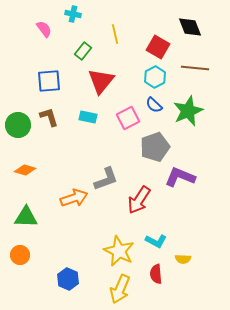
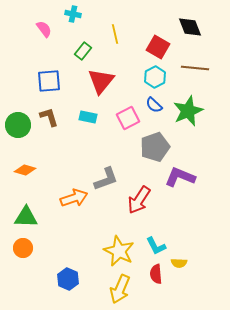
cyan L-shape: moved 5 px down; rotated 35 degrees clockwise
orange circle: moved 3 px right, 7 px up
yellow semicircle: moved 4 px left, 4 px down
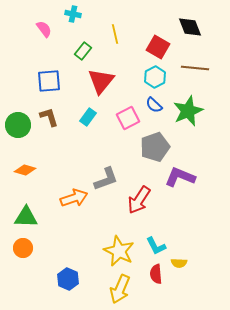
cyan rectangle: rotated 66 degrees counterclockwise
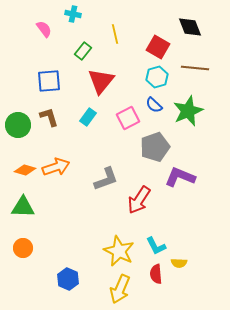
cyan hexagon: moved 2 px right; rotated 10 degrees clockwise
orange arrow: moved 18 px left, 31 px up
green triangle: moved 3 px left, 10 px up
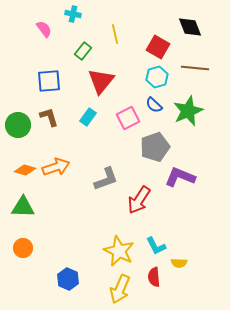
red semicircle: moved 2 px left, 3 px down
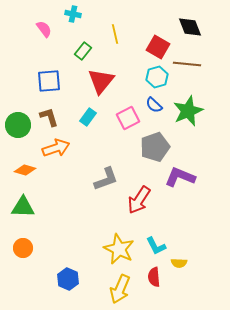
brown line: moved 8 px left, 4 px up
orange arrow: moved 19 px up
yellow star: moved 2 px up
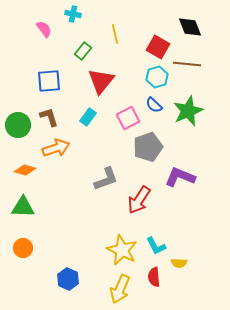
gray pentagon: moved 7 px left
yellow star: moved 3 px right, 1 px down
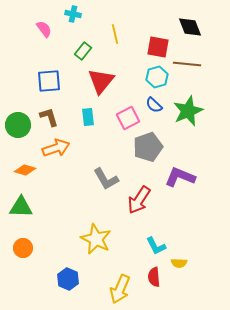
red square: rotated 20 degrees counterclockwise
cyan rectangle: rotated 42 degrees counterclockwise
gray L-shape: rotated 80 degrees clockwise
green triangle: moved 2 px left
yellow star: moved 26 px left, 11 px up
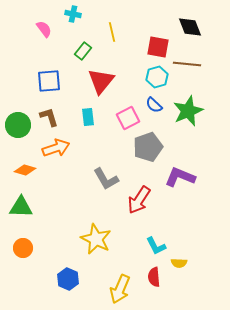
yellow line: moved 3 px left, 2 px up
